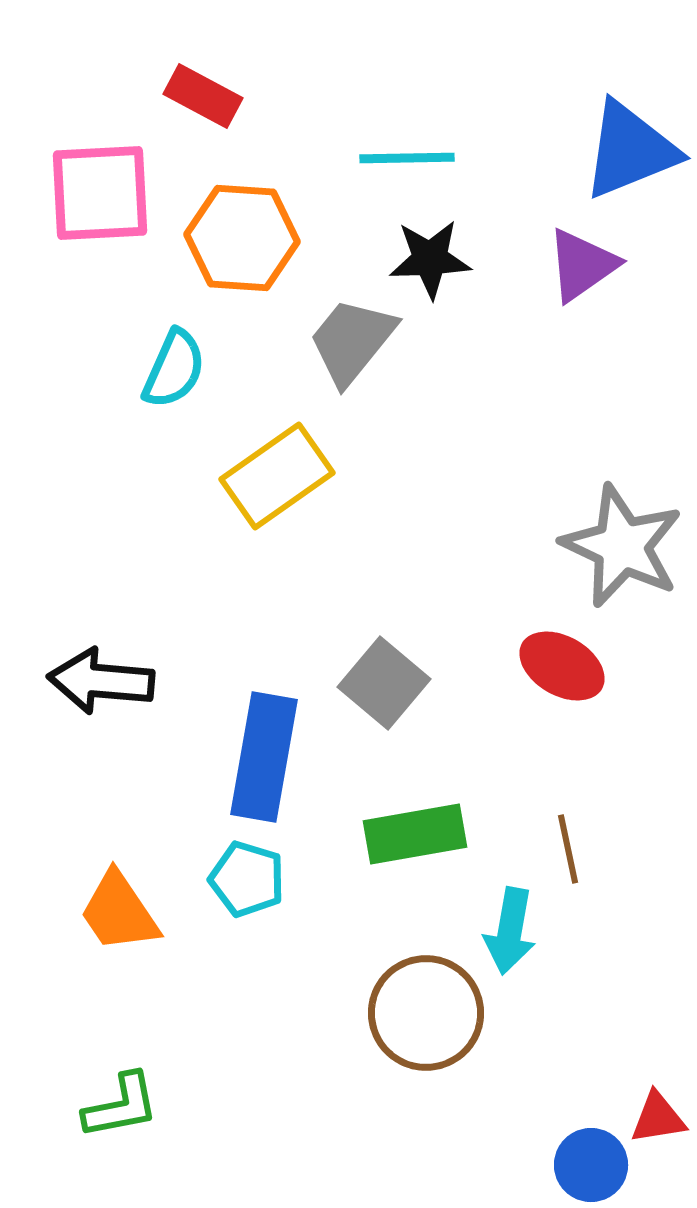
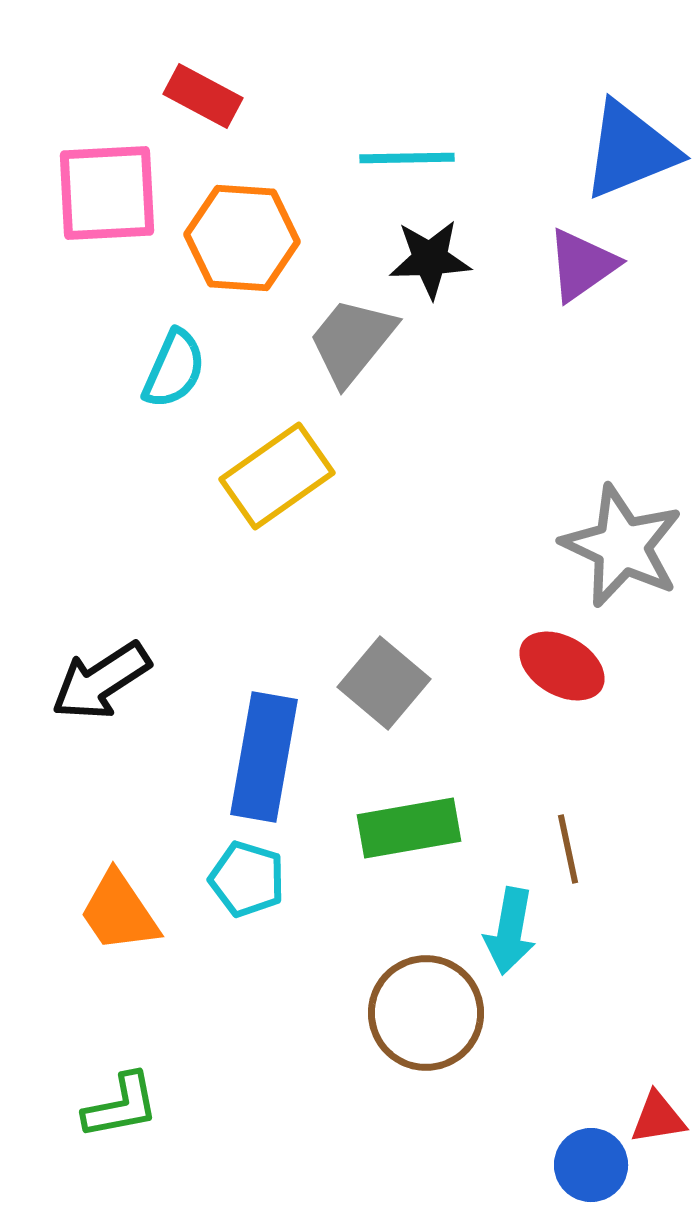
pink square: moved 7 px right
black arrow: rotated 38 degrees counterclockwise
green rectangle: moved 6 px left, 6 px up
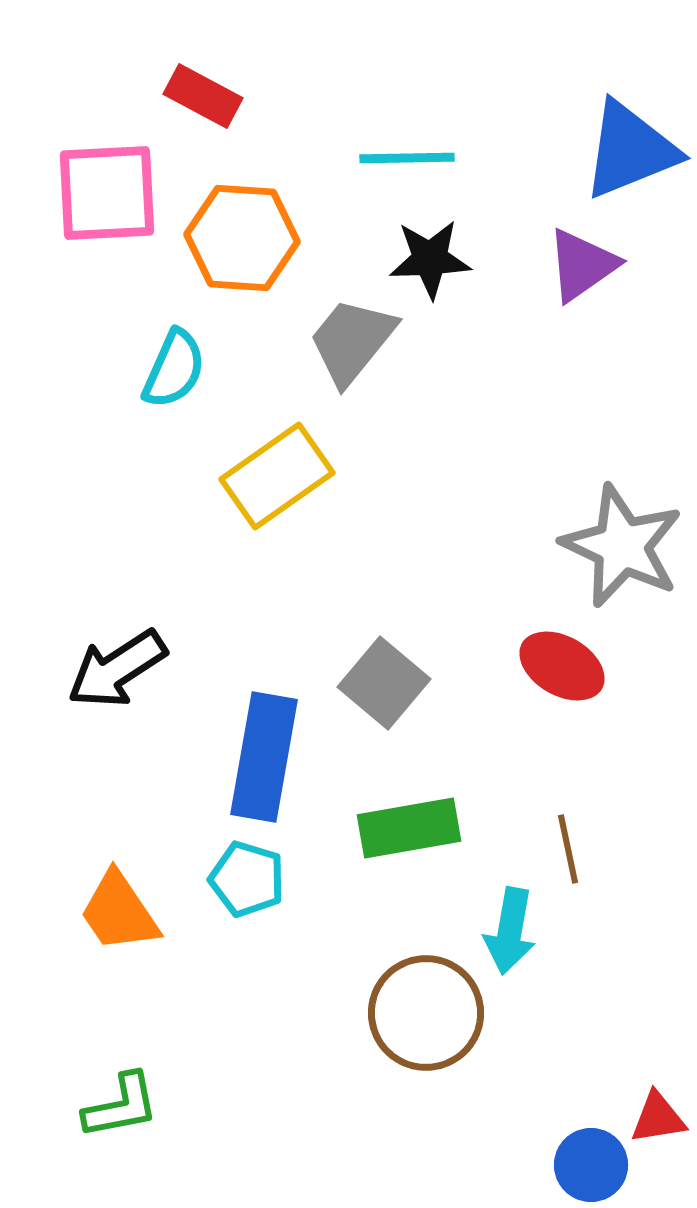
black arrow: moved 16 px right, 12 px up
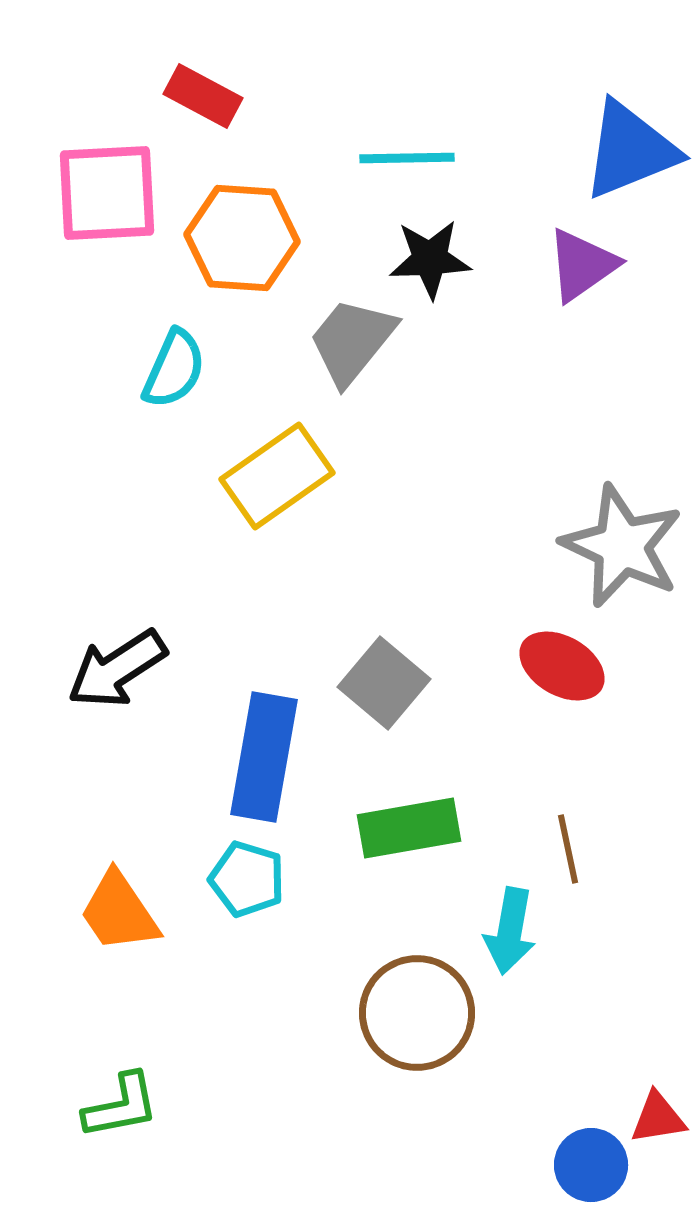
brown circle: moved 9 px left
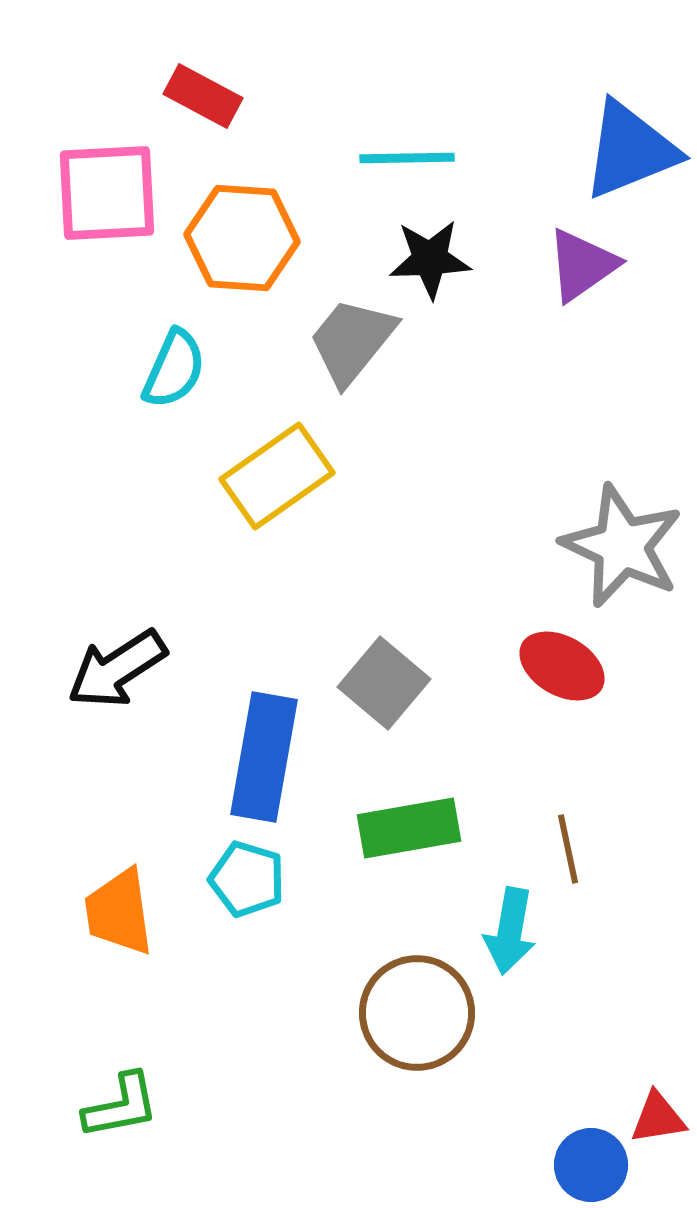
orange trapezoid: rotated 26 degrees clockwise
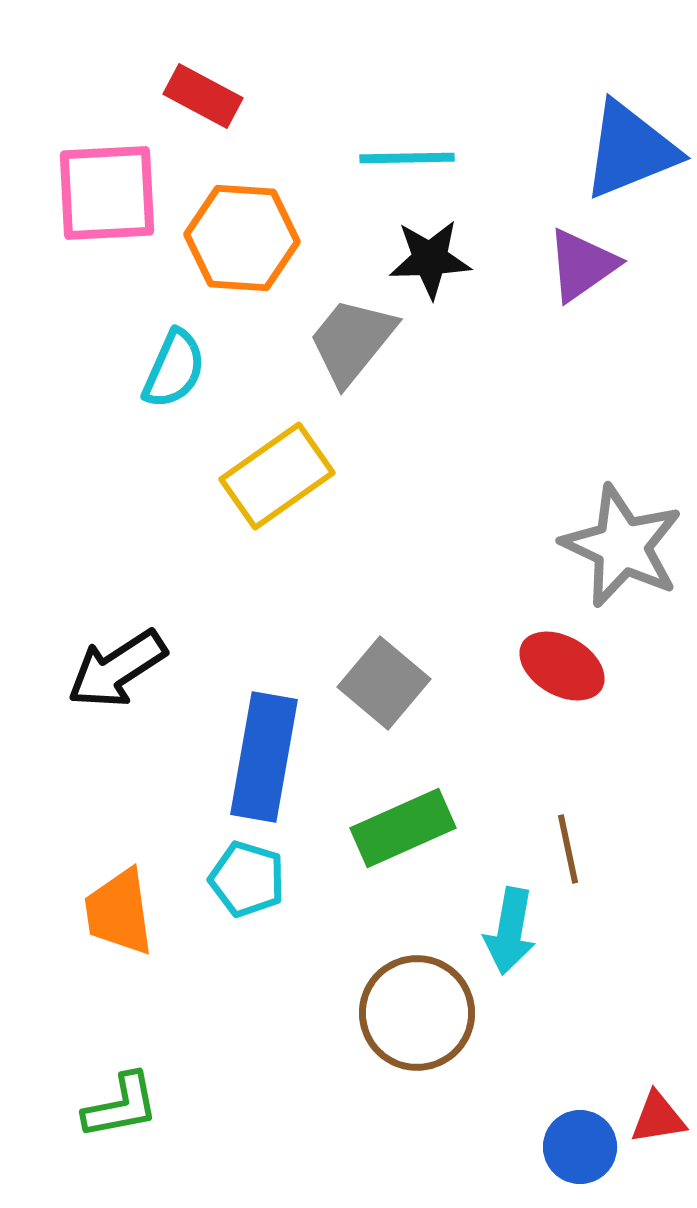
green rectangle: moved 6 px left; rotated 14 degrees counterclockwise
blue circle: moved 11 px left, 18 px up
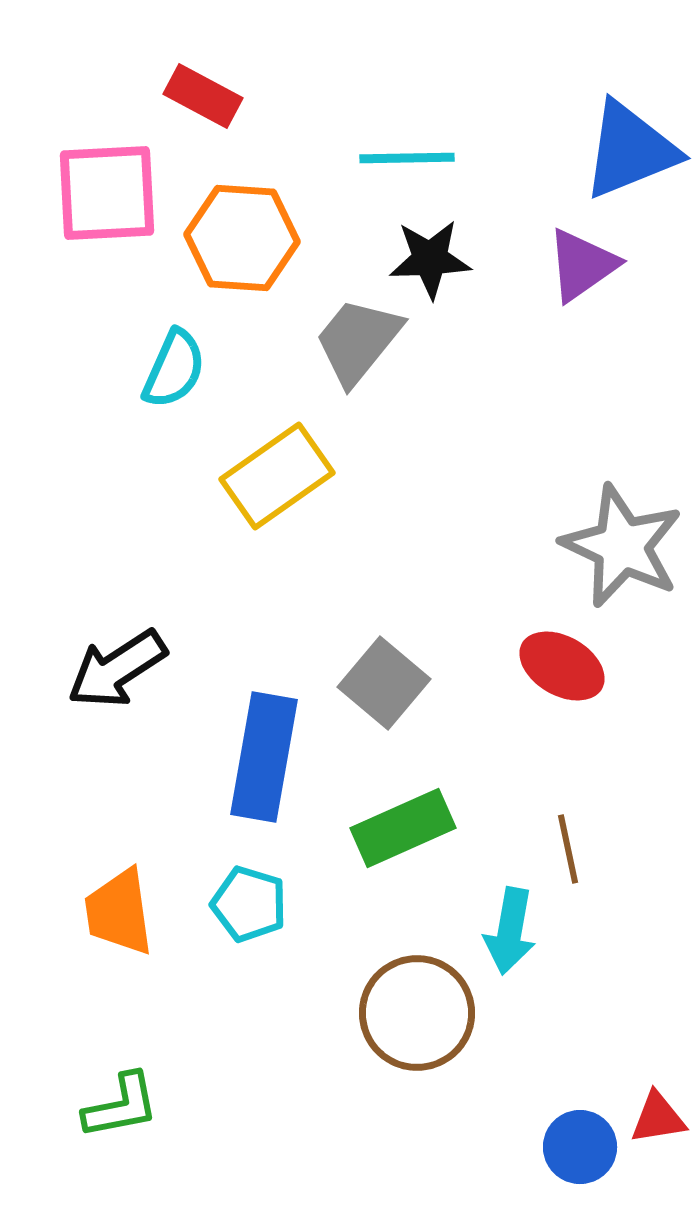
gray trapezoid: moved 6 px right
cyan pentagon: moved 2 px right, 25 px down
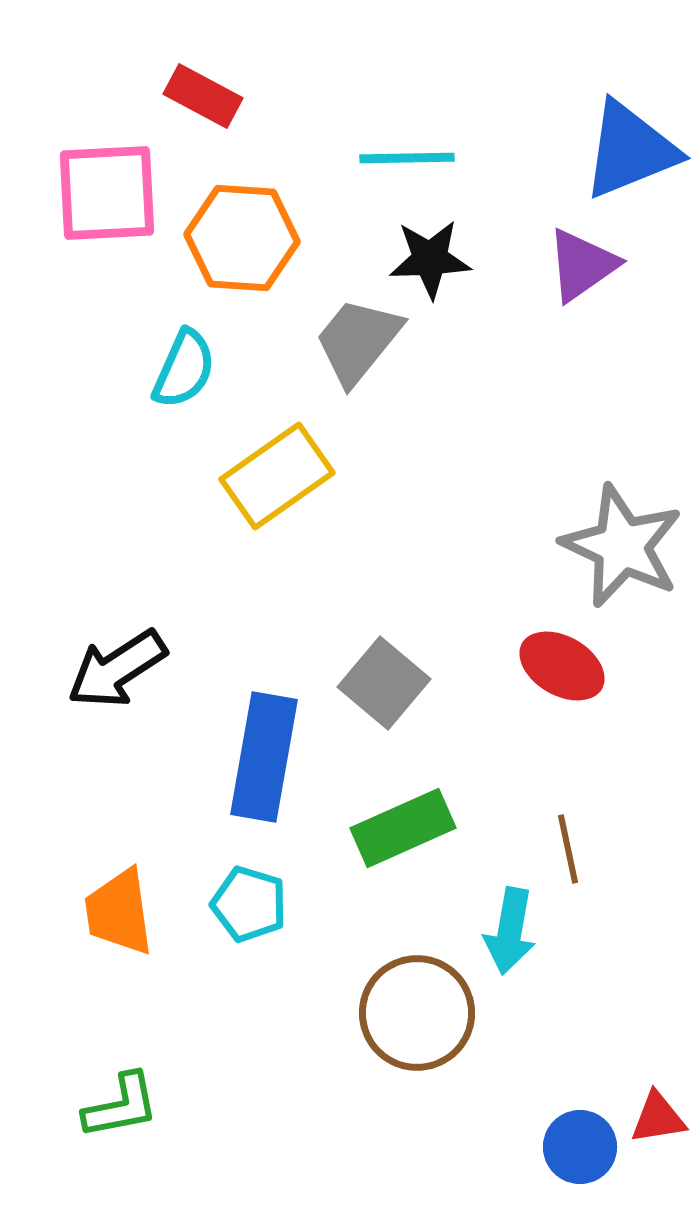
cyan semicircle: moved 10 px right
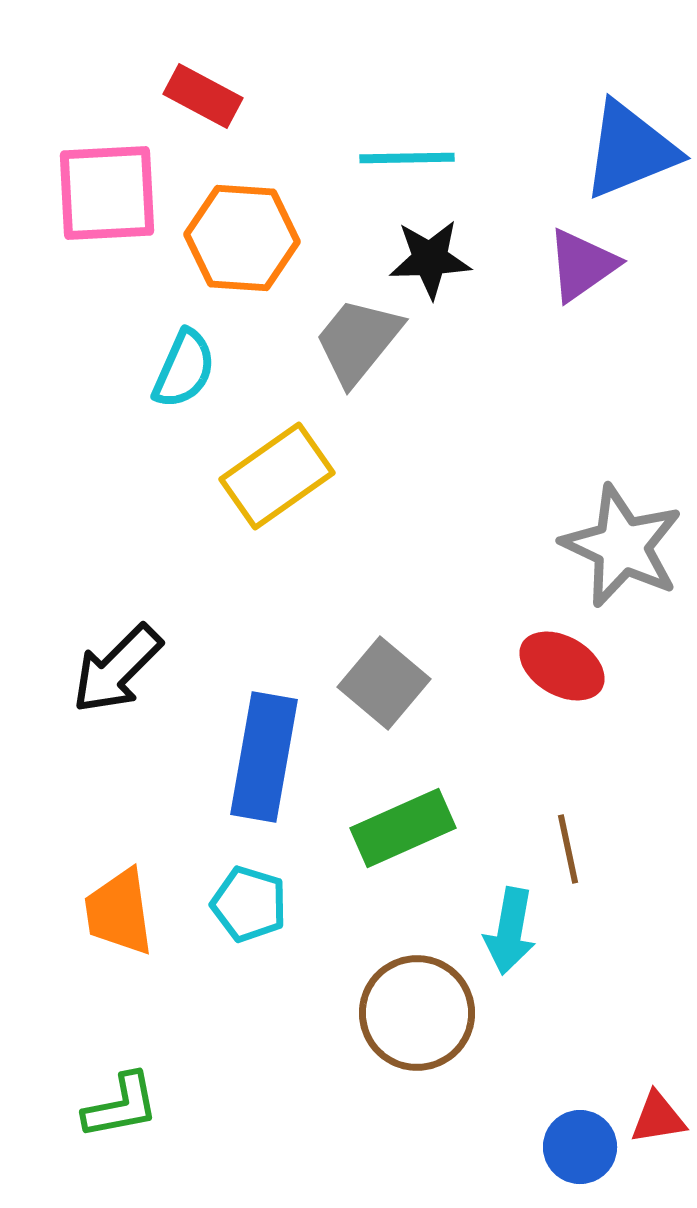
black arrow: rotated 12 degrees counterclockwise
